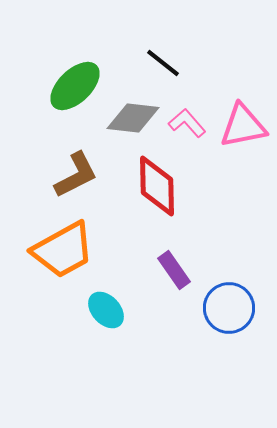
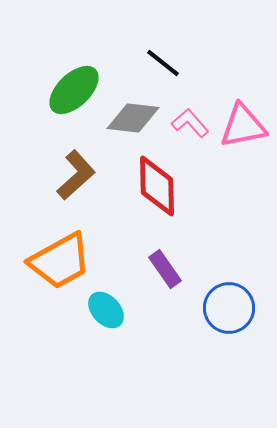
green ellipse: moved 1 px left, 4 px down
pink L-shape: moved 3 px right
brown L-shape: rotated 15 degrees counterclockwise
orange trapezoid: moved 3 px left, 11 px down
purple rectangle: moved 9 px left, 1 px up
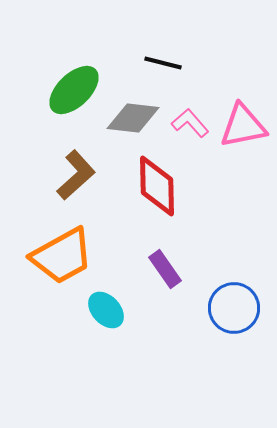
black line: rotated 24 degrees counterclockwise
orange trapezoid: moved 2 px right, 5 px up
blue circle: moved 5 px right
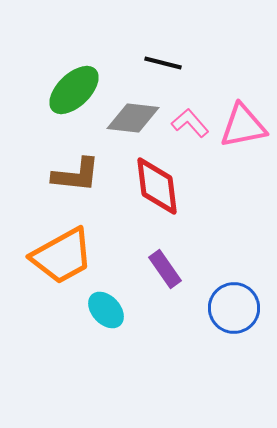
brown L-shape: rotated 48 degrees clockwise
red diamond: rotated 6 degrees counterclockwise
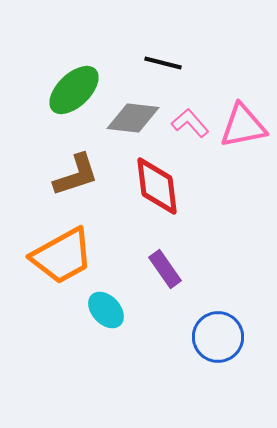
brown L-shape: rotated 24 degrees counterclockwise
blue circle: moved 16 px left, 29 px down
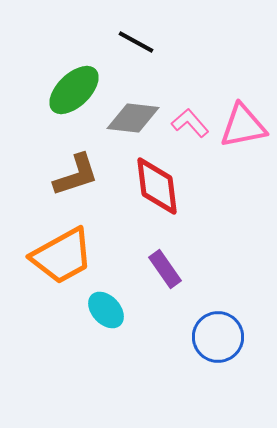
black line: moved 27 px left, 21 px up; rotated 15 degrees clockwise
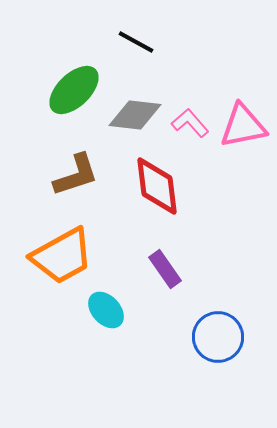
gray diamond: moved 2 px right, 3 px up
